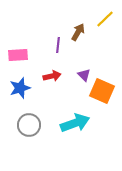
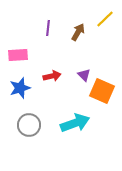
purple line: moved 10 px left, 17 px up
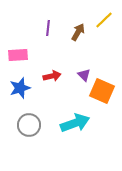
yellow line: moved 1 px left, 1 px down
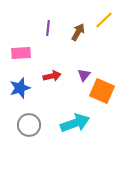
pink rectangle: moved 3 px right, 2 px up
purple triangle: rotated 24 degrees clockwise
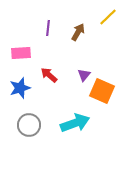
yellow line: moved 4 px right, 3 px up
red arrow: moved 3 px left, 1 px up; rotated 126 degrees counterclockwise
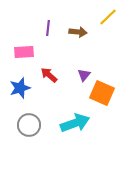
brown arrow: rotated 66 degrees clockwise
pink rectangle: moved 3 px right, 1 px up
orange square: moved 2 px down
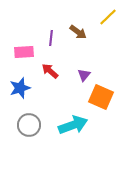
purple line: moved 3 px right, 10 px down
brown arrow: rotated 30 degrees clockwise
red arrow: moved 1 px right, 4 px up
orange square: moved 1 px left, 4 px down
cyan arrow: moved 2 px left, 2 px down
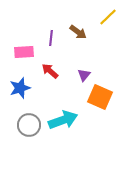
orange square: moved 1 px left
cyan arrow: moved 10 px left, 5 px up
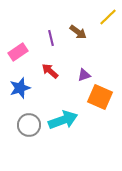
purple line: rotated 21 degrees counterclockwise
pink rectangle: moved 6 px left; rotated 30 degrees counterclockwise
purple triangle: rotated 32 degrees clockwise
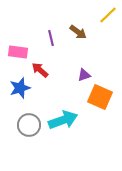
yellow line: moved 2 px up
pink rectangle: rotated 42 degrees clockwise
red arrow: moved 10 px left, 1 px up
